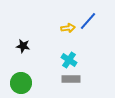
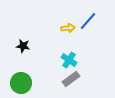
gray rectangle: rotated 36 degrees counterclockwise
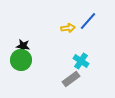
cyan cross: moved 12 px right, 1 px down
green circle: moved 23 px up
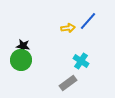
gray rectangle: moved 3 px left, 4 px down
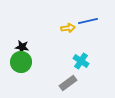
blue line: rotated 36 degrees clockwise
black star: moved 1 px left, 1 px down
green circle: moved 2 px down
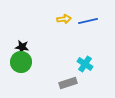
yellow arrow: moved 4 px left, 9 px up
cyan cross: moved 4 px right, 3 px down
gray rectangle: rotated 18 degrees clockwise
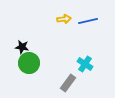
green circle: moved 8 px right, 1 px down
gray rectangle: rotated 36 degrees counterclockwise
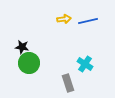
gray rectangle: rotated 54 degrees counterclockwise
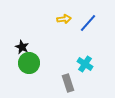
blue line: moved 2 px down; rotated 36 degrees counterclockwise
black star: rotated 16 degrees clockwise
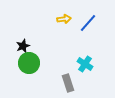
black star: moved 1 px right, 1 px up; rotated 24 degrees clockwise
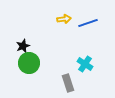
blue line: rotated 30 degrees clockwise
